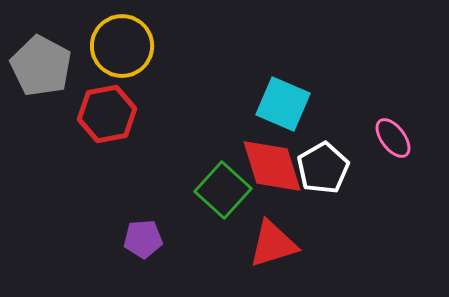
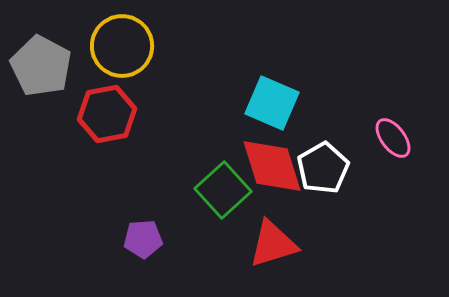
cyan square: moved 11 px left, 1 px up
green square: rotated 6 degrees clockwise
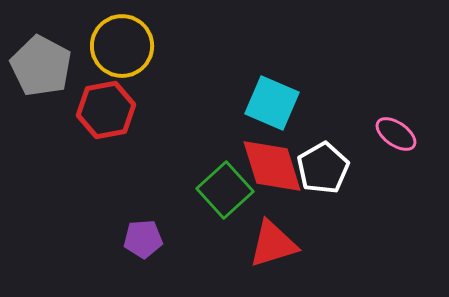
red hexagon: moved 1 px left, 4 px up
pink ellipse: moved 3 px right, 4 px up; rotated 18 degrees counterclockwise
green square: moved 2 px right
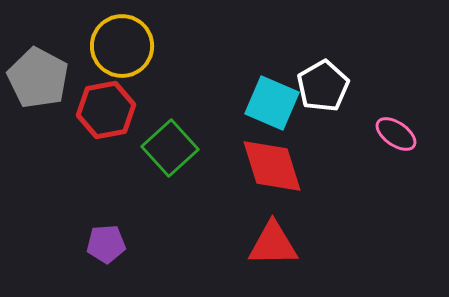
gray pentagon: moved 3 px left, 12 px down
white pentagon: moved 82 px up
green square: moved 55 px left, 42 px up
purple pentagon: moved 37 px left, 5 px down
red triangle: rotated 16 degrees clockwise
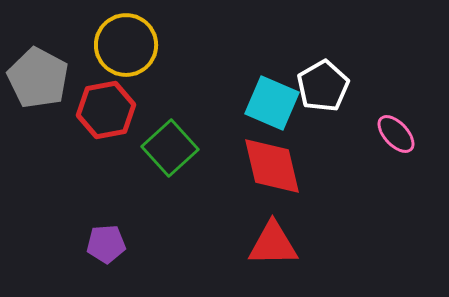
yellow circle: moved 4 px right, 1 px up
pink ellipse: rotated 12 degrees clockwise
red diamond: rotated 4 degrees clockwise
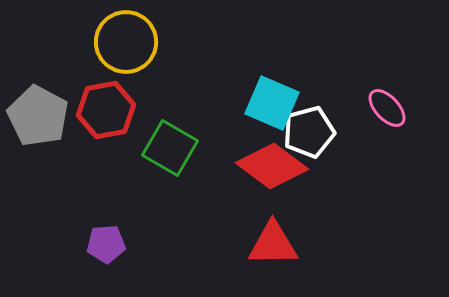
yellow circle: moved 3 px up
gray pentagon: moved 38 px down
white pentagon: moved 14 px left, 46 px down; rotated 15 degrees clockwise
pink ellipse: moved 9 px left, 26 px up
green square: rotated 18 degrees counterclockwise
red diamond: rotated 40 degrees counterclockwise
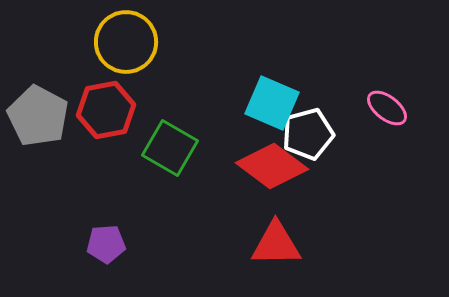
pink ellipse: rotated 9 degrees counterclockwise
white pentagon: moved 1 px left, 2 px down
red triangle: moved 3 px right
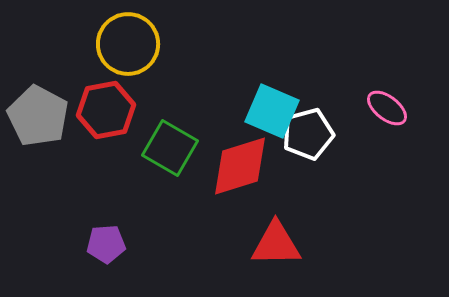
yellow circle: moved 2 px right, 2 px down
cyan square: moved 8 px down
red diamond: moved 32 px left; rotated 54 degrees counterclockwise
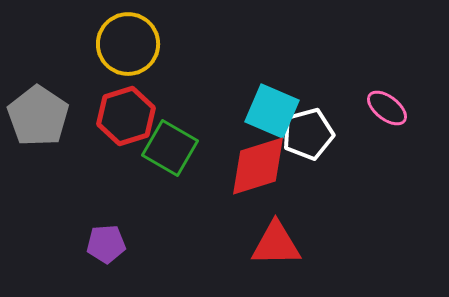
red hexagon: moved 20 px right, 6 px down; rotated 6 degrees counterclockwise
gray pentagon: rotated 6 degrees clockwise
red diamond: moved 18 px right
